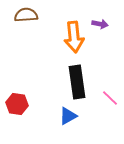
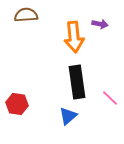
blue triangle: rotated 12 degrees counterclockwise
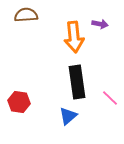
red hexagon: moved 2 px right, 2 px up
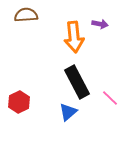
black rectangle: rotated 20 degrees counterclockwise
red hexagon: rotated 25 degrees clockwise
blue triangle: moved 4 px up
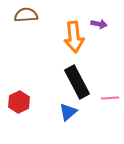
purple arrow: moved 1 px left
pink line: rotated 48 degrees counterclockwise
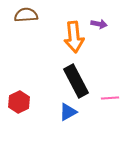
black rectangle: moved 1 px left, 1 px up
blue triangle: rotated 12 degrees clockwise
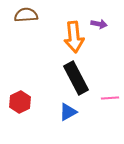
black rectangle: moved 3 px up
red hexagon: moved 1 px right
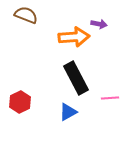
brown semicircle: rotated 25 degrees clockwise
orange arrow: rotated 88 degrees counterclockwise
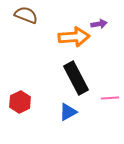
purple arrow: rotated 21 degrees counterclockwise
